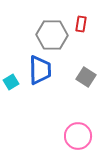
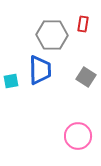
red rectangle: moved 2 px right
cyan square: moved 1 px up; rotated 21 degrees clockwise
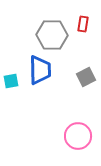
gray square: rotated 30 degrees clockwise
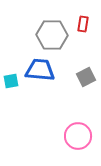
blue trapezoid: rotated 84 degrees counterclockwise
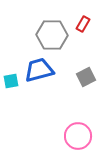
red rectangle: rotated 21 degrees clockwise
blue trapezoid: moved 1 px left; rotated 20 degrees counterclockwise
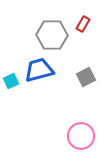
cyan square: rotated 14 degrees counterclockwise
pink circle: moved 3 px right
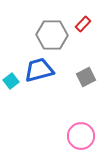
red rectangle: rotated 14 degrees clockwise
cyan square: rotated 14 degrees counterclockwise
